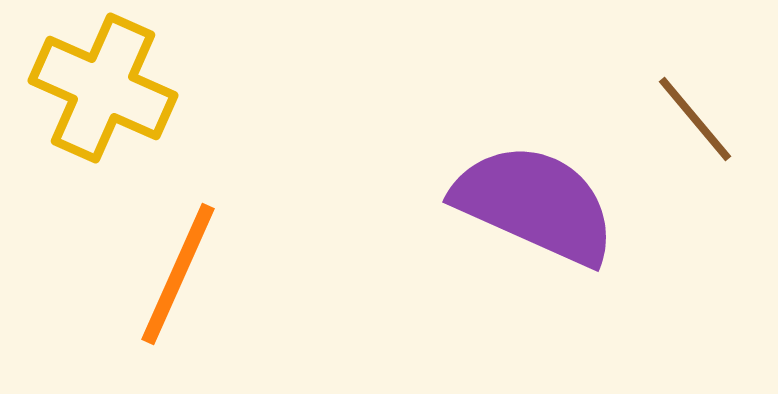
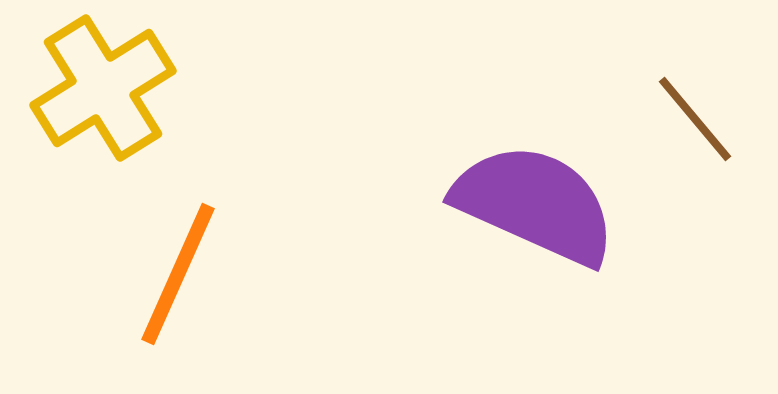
yellow cross: rotated 34 degrees clockwise
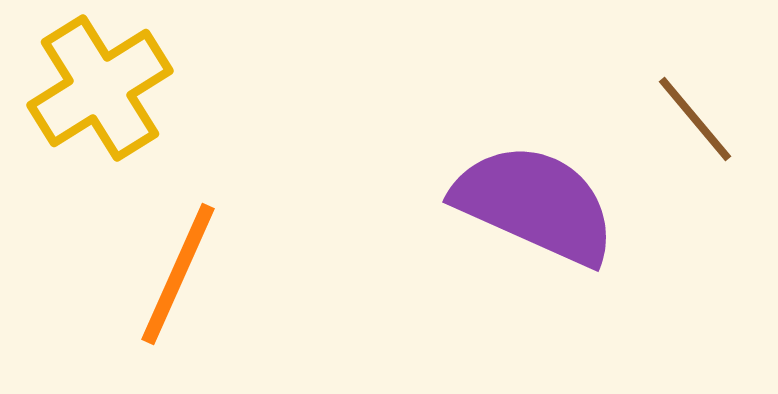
yellow cross: moved 3 px left
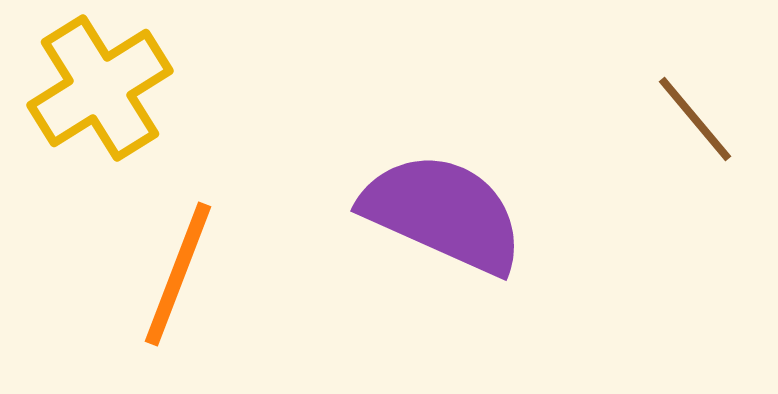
purple semicircle: moved 92 px left, 9 px down
orange line: rotated 3 degrees counterclockwise
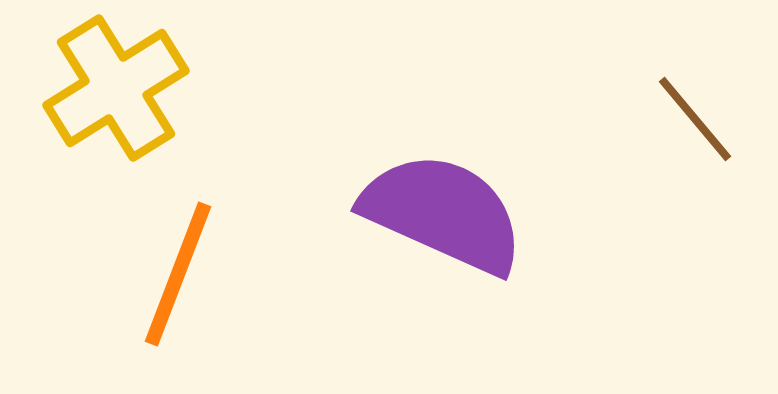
yellow cross: moved 16 px right
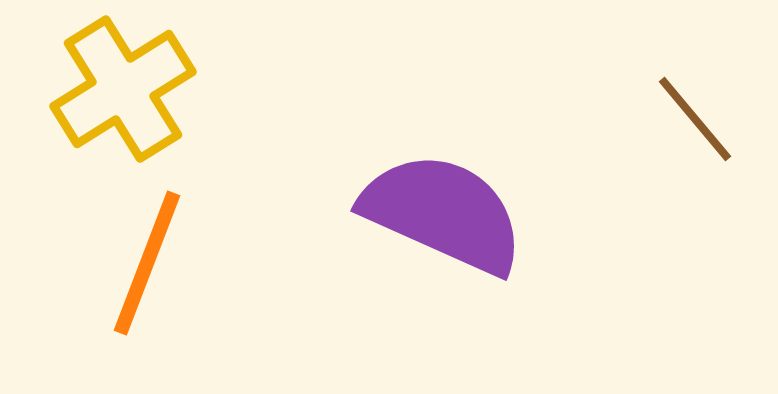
yellow cross: moved 7 px right, 1 px down
orange line: moved 31 px left, 11 px up
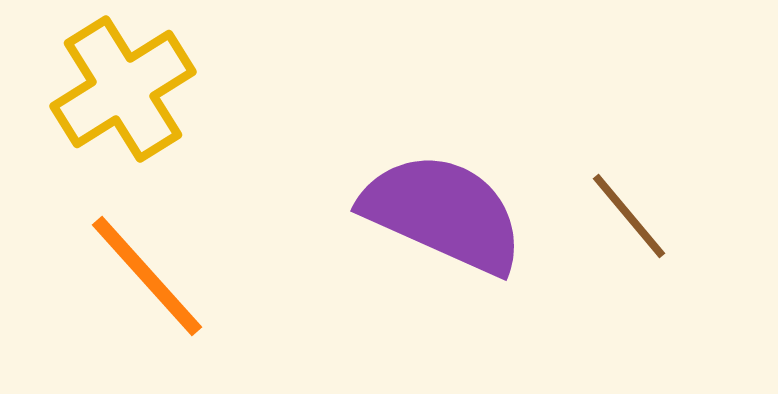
brown line: moved 66 px left, 97 px down
orange line: moved 13 px down; rotated 63 degrees counterclockwise
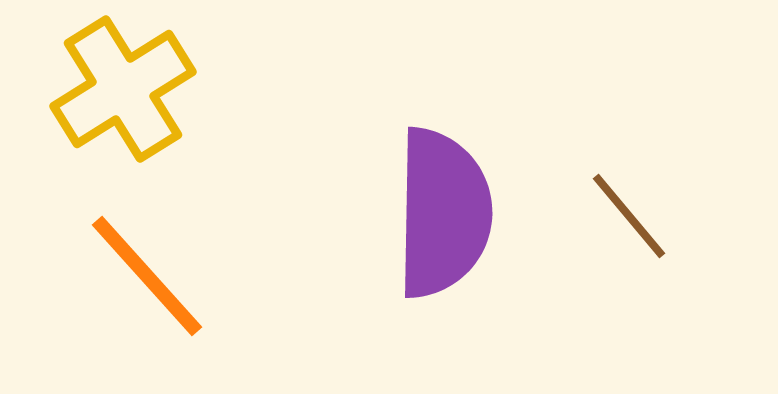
purple semicircle: rotated 67 degrees clockwise
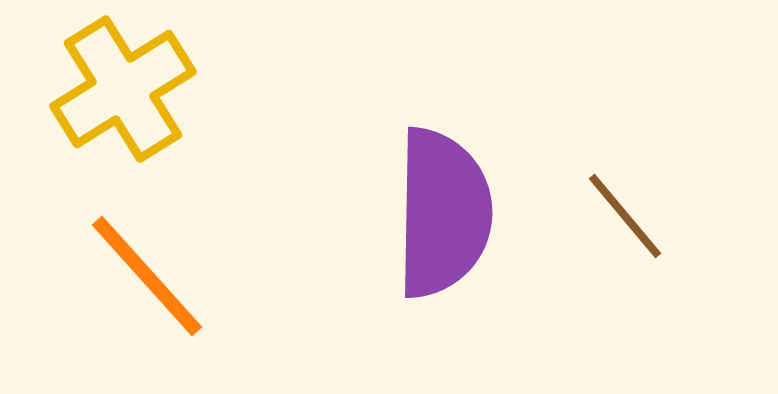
brown line: moved 4 px left
